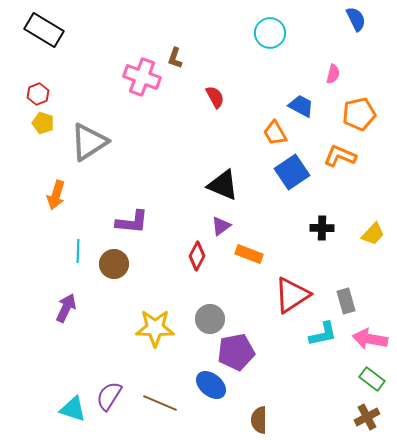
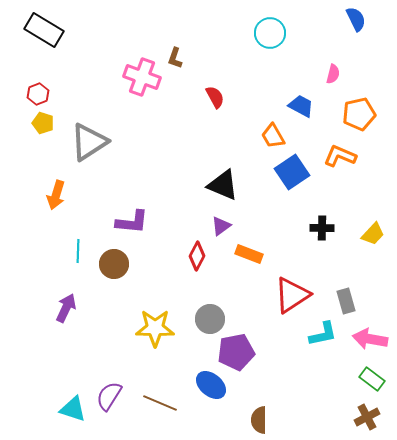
orange trapezoid: moved 2 px left, 3 px down
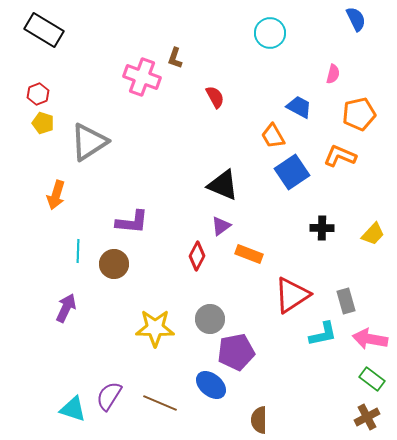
blue trapezoid: moved 2 px left, 1 px down
